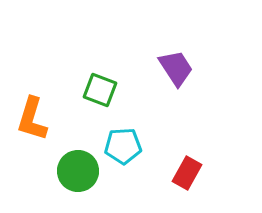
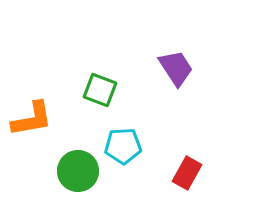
orange L-shape: rotated 117 degrees counterclockwise
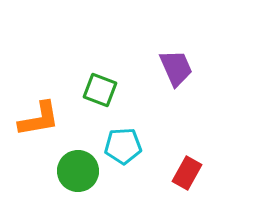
purple trapezoid: rotated 9 degrees clockwise
orange L-shape: moved 7 px right
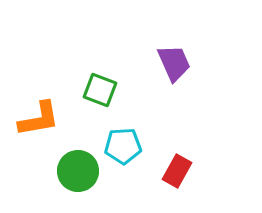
purple trapezoid: moved 2 px left, 5 px up
red rectangle: moved 10 px left, 2 px up
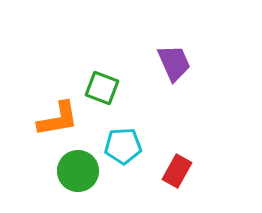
green square: moved 2 px right, 2 px up
orange L-shape: moved 19 px right
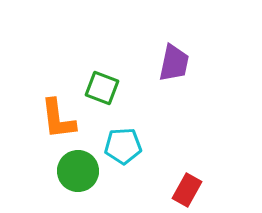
purple trapezoid: rotated 36 degrees clockwise
orange L-shape: rotated 93 degrees clockwise
red rectangle: moved 10 px right, 19 px down
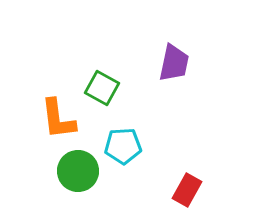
green square: rotated 8 degrees clockwise
